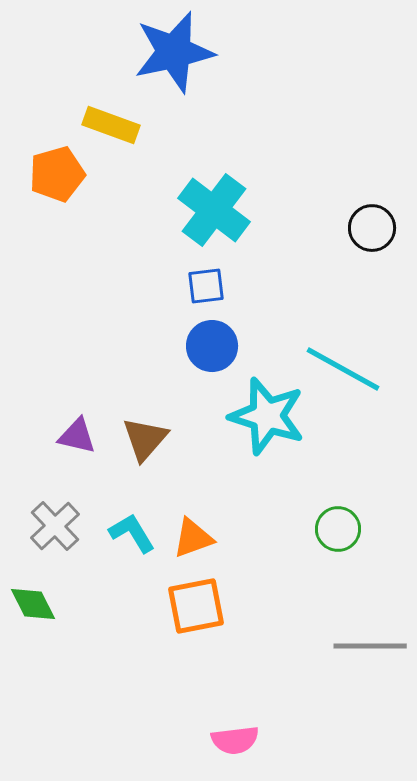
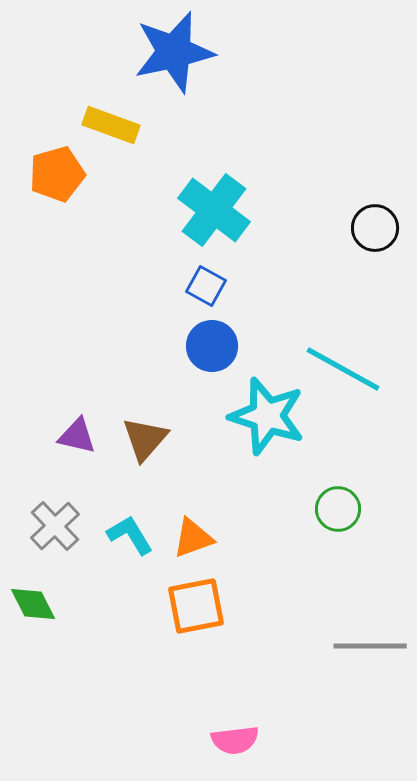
black circle: moved 3 px right
blue square: rotated 36 degrees clockwise
green circle: moved 20 px up
cyan L-shape: moved 2 px left, 2 px down
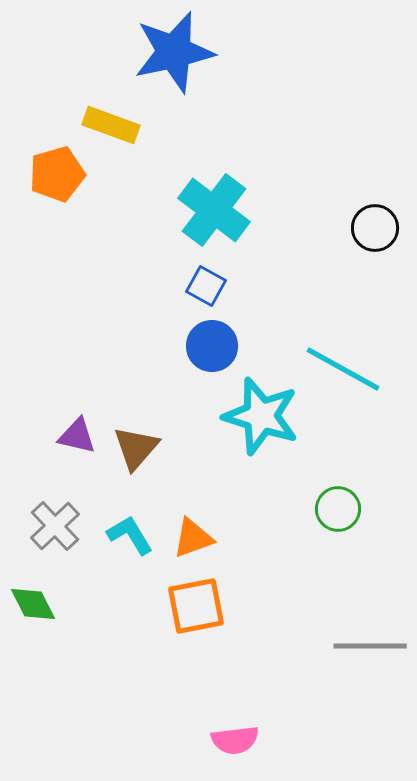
cyan star: moved 6 px left
brown triangle: moved 9 px left, 9 px down
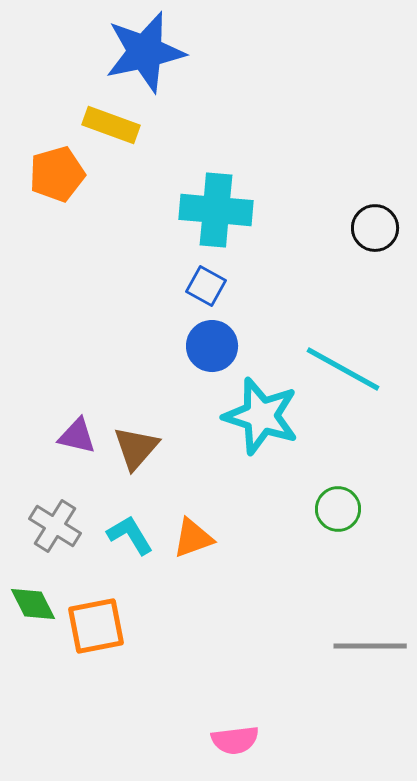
blue star: moved 29 px left
cyan cross: moved 2 px right; rotated 32 degrees counterclockwise
gray cross: rotated 15 degrees counterclockwise
orange square: moved 100 px left, 20 px down
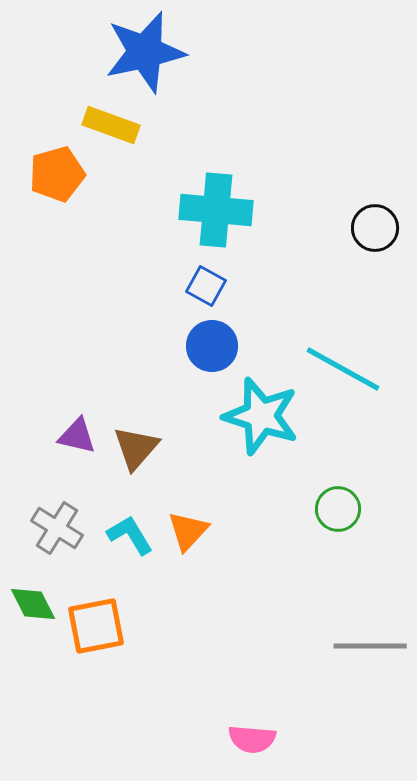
gray cross: moved 2 px right, 2 px down
orange triangle: moved 5 px left, 7 px up; rotated 27 degrees counterclockwise
pink semicircle: moved 17 px right, 1 px up; rotated 12 degrees clockwise
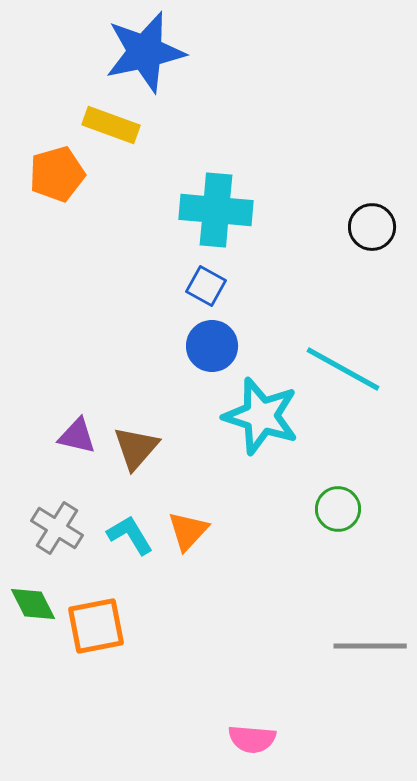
black circle: moved 3 px left, 1 px up
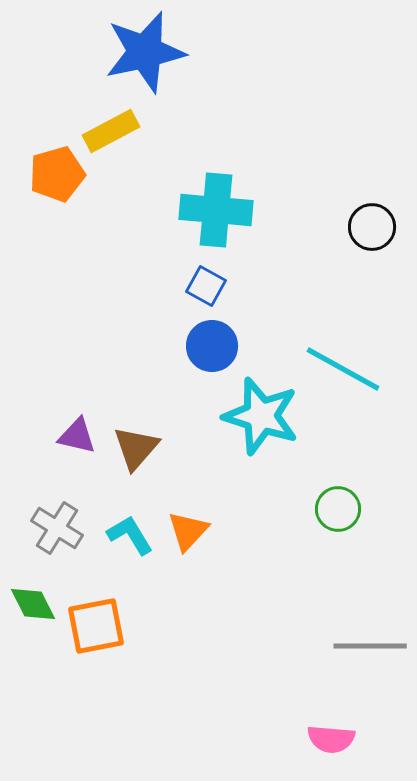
yellow rectangle: moved 6 px down; rotated 48 degrees counterclockwise
pink semicircle: moved 79 px right
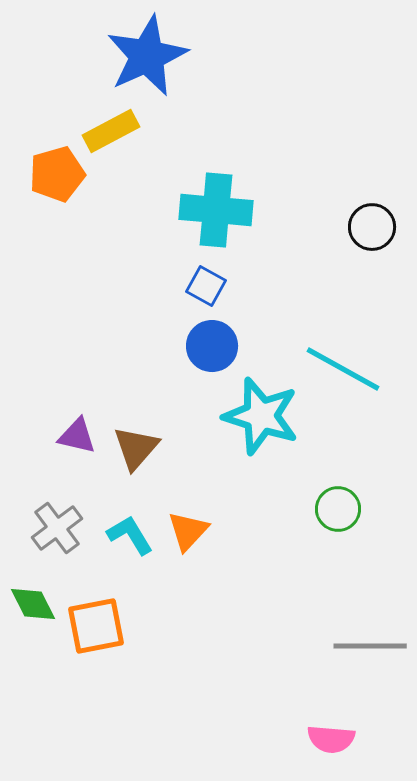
blue star: moved 2 px right, 4 px down; rotated 12 degrees counterclockwise
gray cross: rotated 21 degrees clockwise
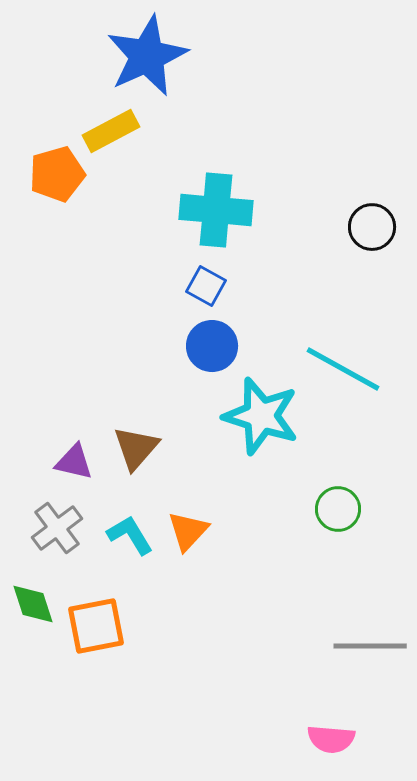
purple triangle: moved 3 px left, 26 px down
green diamond: rotated 9 degrees clockwise
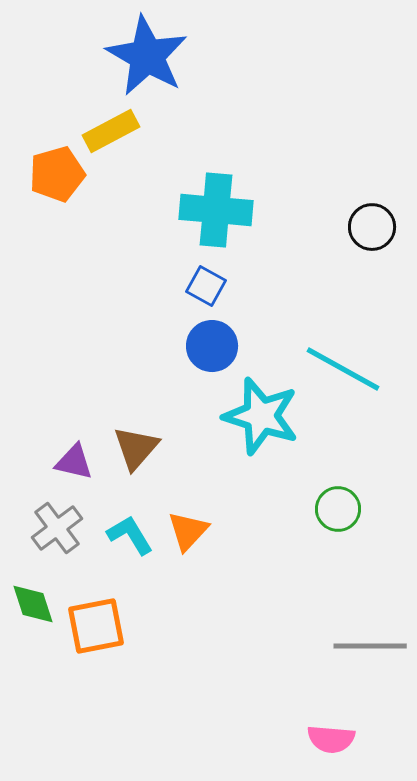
blue star: rotated 18 degrees counterclockwise
